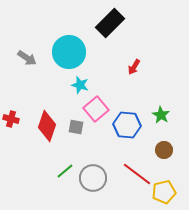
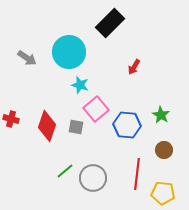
red line: rotated 60 degrees clockwise
yellow pentagon: moved 1 px left, 1 px down; rotated 20 degrees clockwise
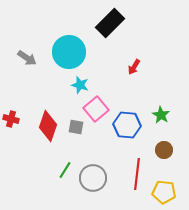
red diamond: moved 1 px right
green line: moved 1 px up; rotated 18 degrees counterclockwise
yellow pentagon: moved 1 px right, 1 px up
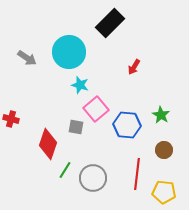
red diamond: moved 18 px down
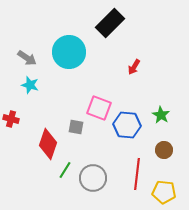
cyan star: moved 50 px left
pink square: moved 3 px right, 1 px up; rotated 30 degrees counterclockwise
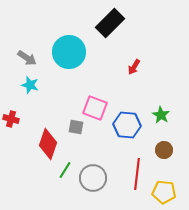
pink square: moved 4 px left
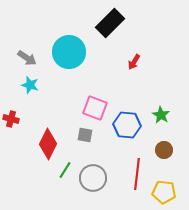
red arrow: moved 5 px up
gray square: moved 9 px right, 8 px down
red diamond: rotated 8 degrees clockwise
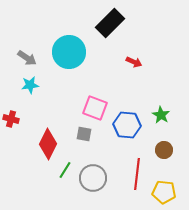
red arrow: rotated 98 degrees counterclockwise
cyan star: rotated 24 degrees counterclockwise
gray square: moved 1 px left, 1 px up
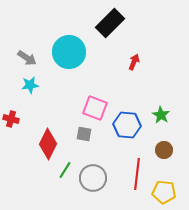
red arrow: rotated 91 degrees counterclockwise
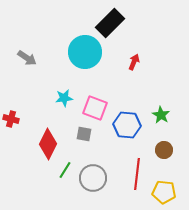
cyan circle: moved 16 px right
cyan star: moved 34 px right, 13 px down
